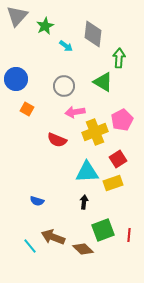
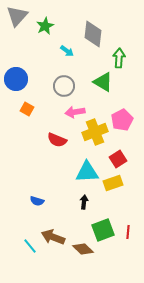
cyan arrow: moved 1 px right, 5 px down
red line: moved 1 px left, 3 px up
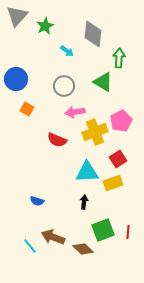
pink pentagon: moved 1 px left, 1 px down
